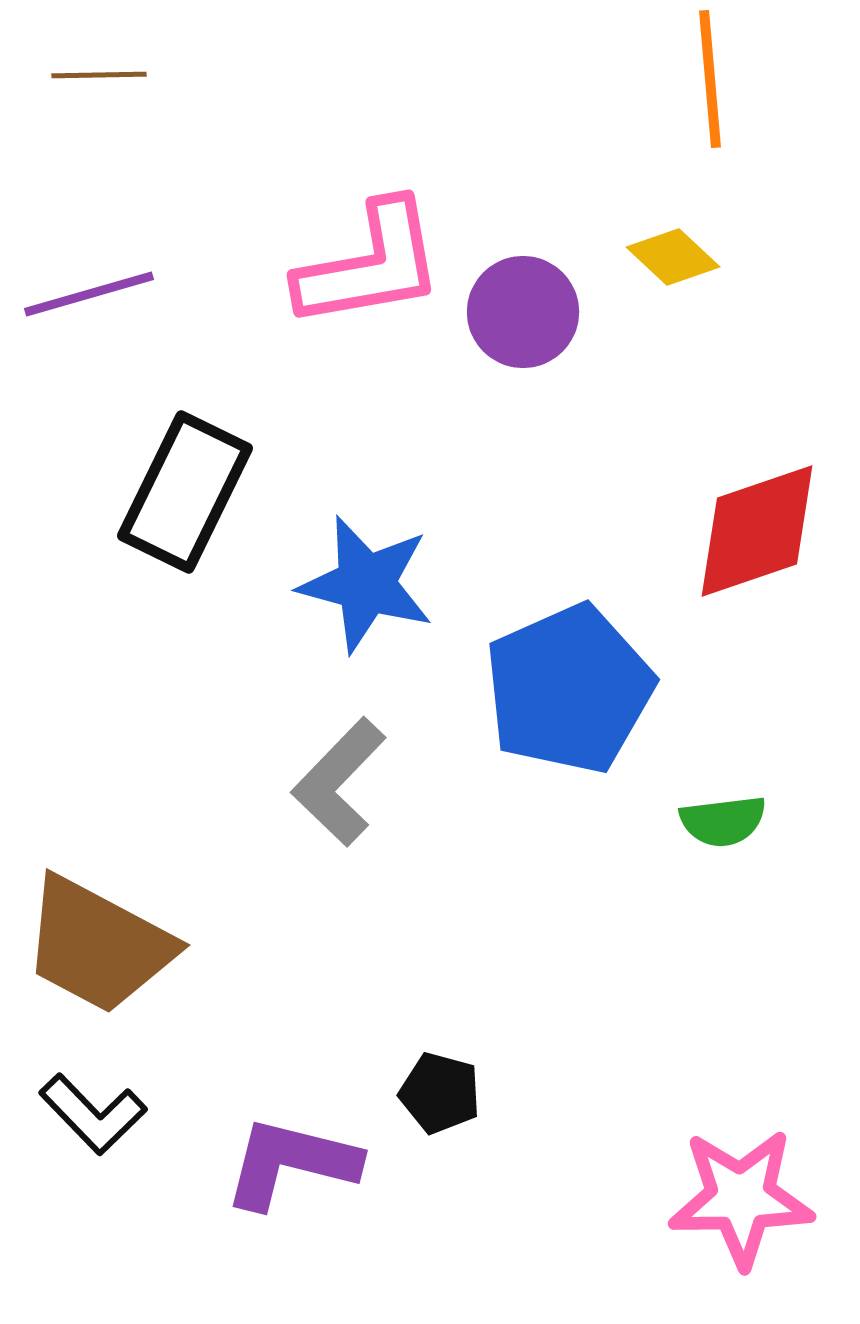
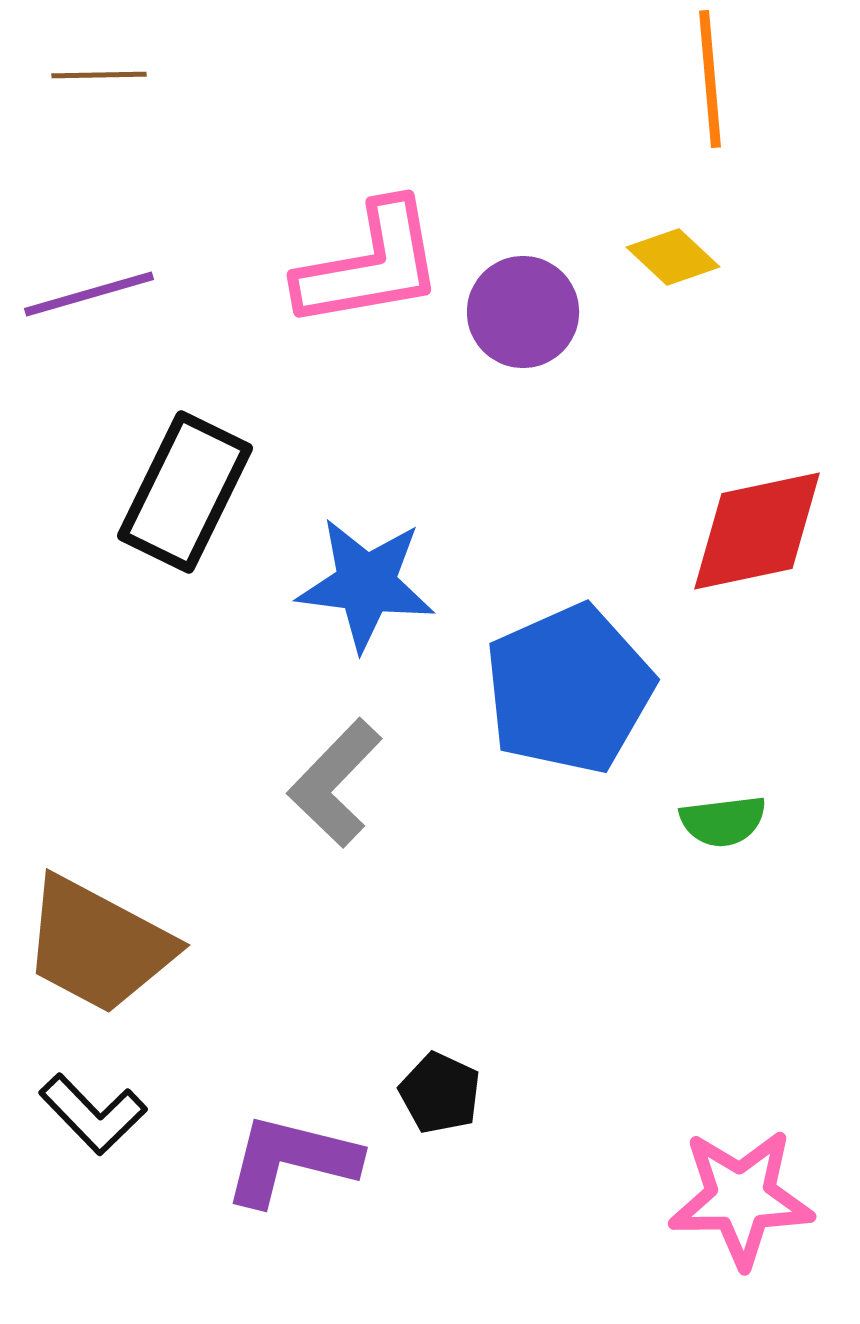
red diamond: rotated 7 degrees clockwise
blue star: rotated 8 degrees counterclockwise
gray L-shape: moved 4 px left, 1 px down
black pentagon: rotated 10 degrees clockwise
purple L-shape: moved 3 px up
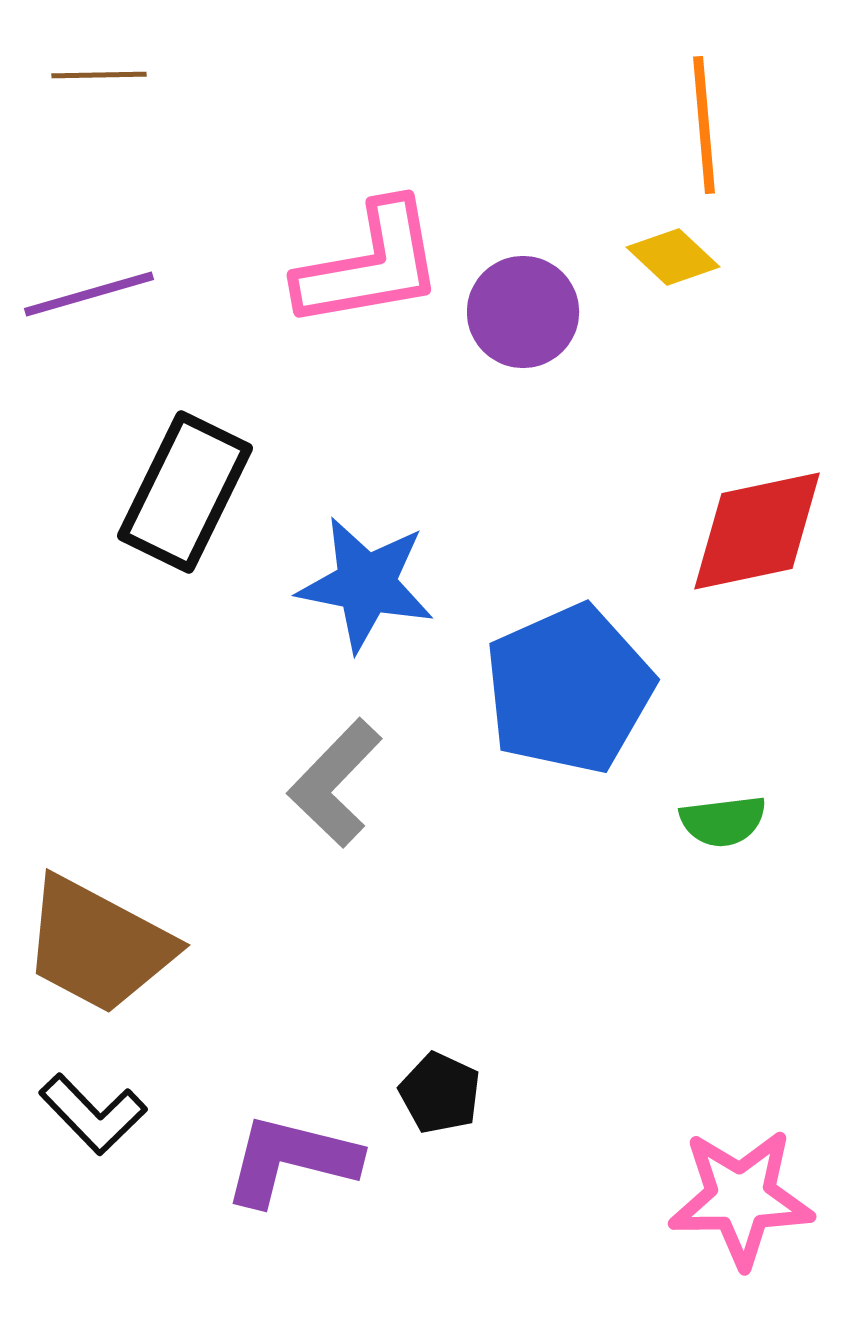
orange line: moved 6 px left, 46 px down
blue star: rotated 4 degrees clockwise
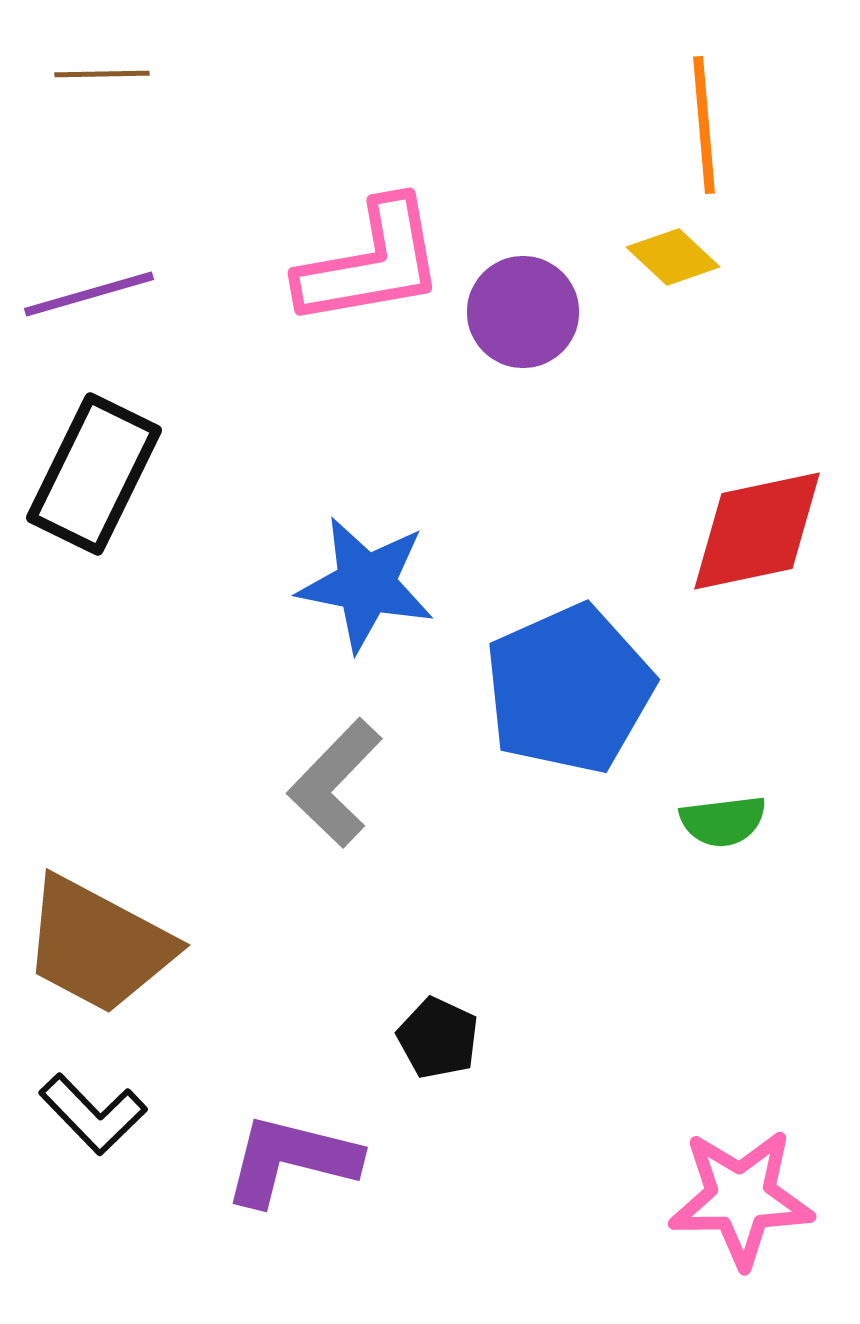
brown line: moved 3 px right, 1 px up
pink L-shape: moved 1 px right, 2 px up
black rectangle: moved 91 px left, 18 px up
black pentagon: moved 2 px left, 55 px up
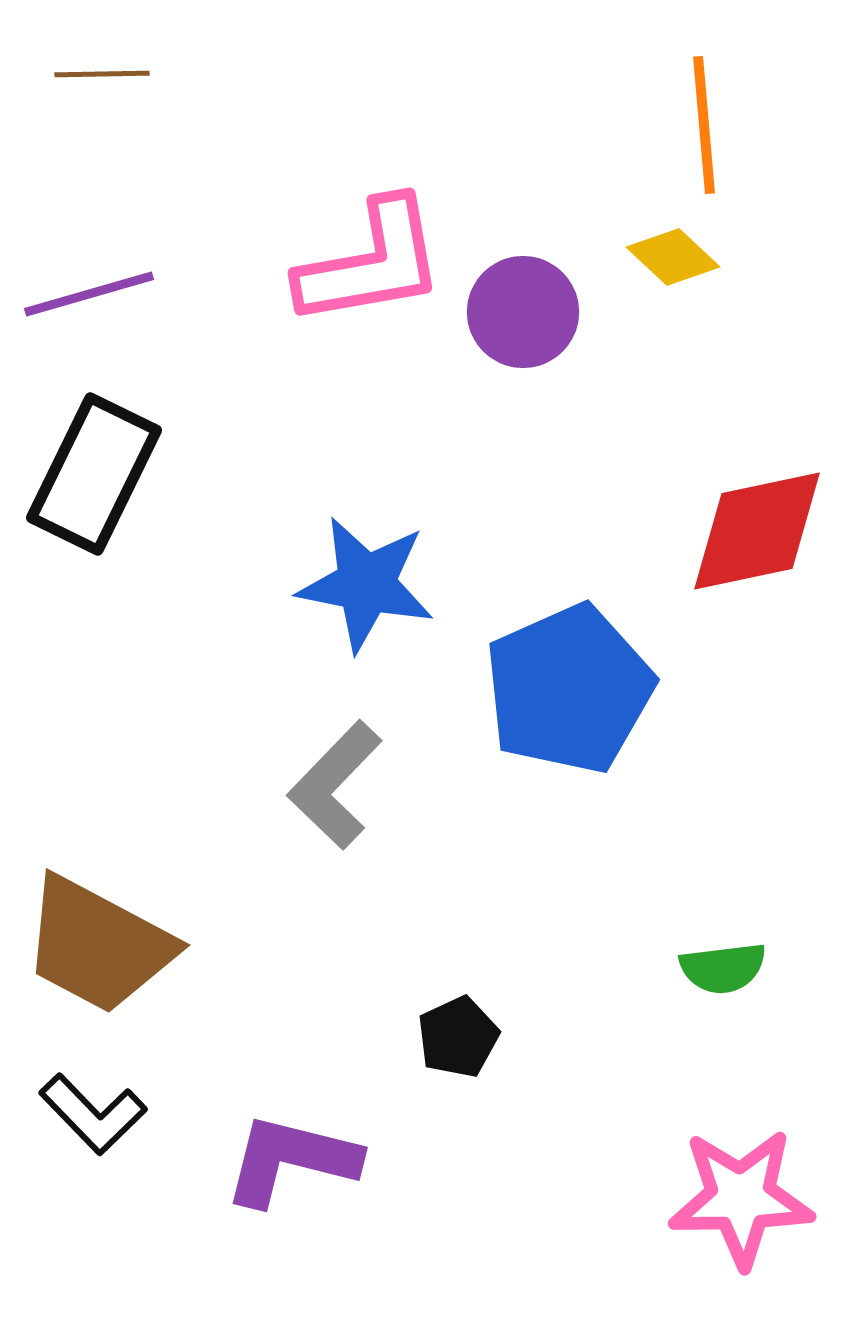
gray L-shape: moved 2 px down
green semicircle: moved 147 px down
black pentagon: moved 20 px right, 1 px up; rotated 22 degrees clockwise
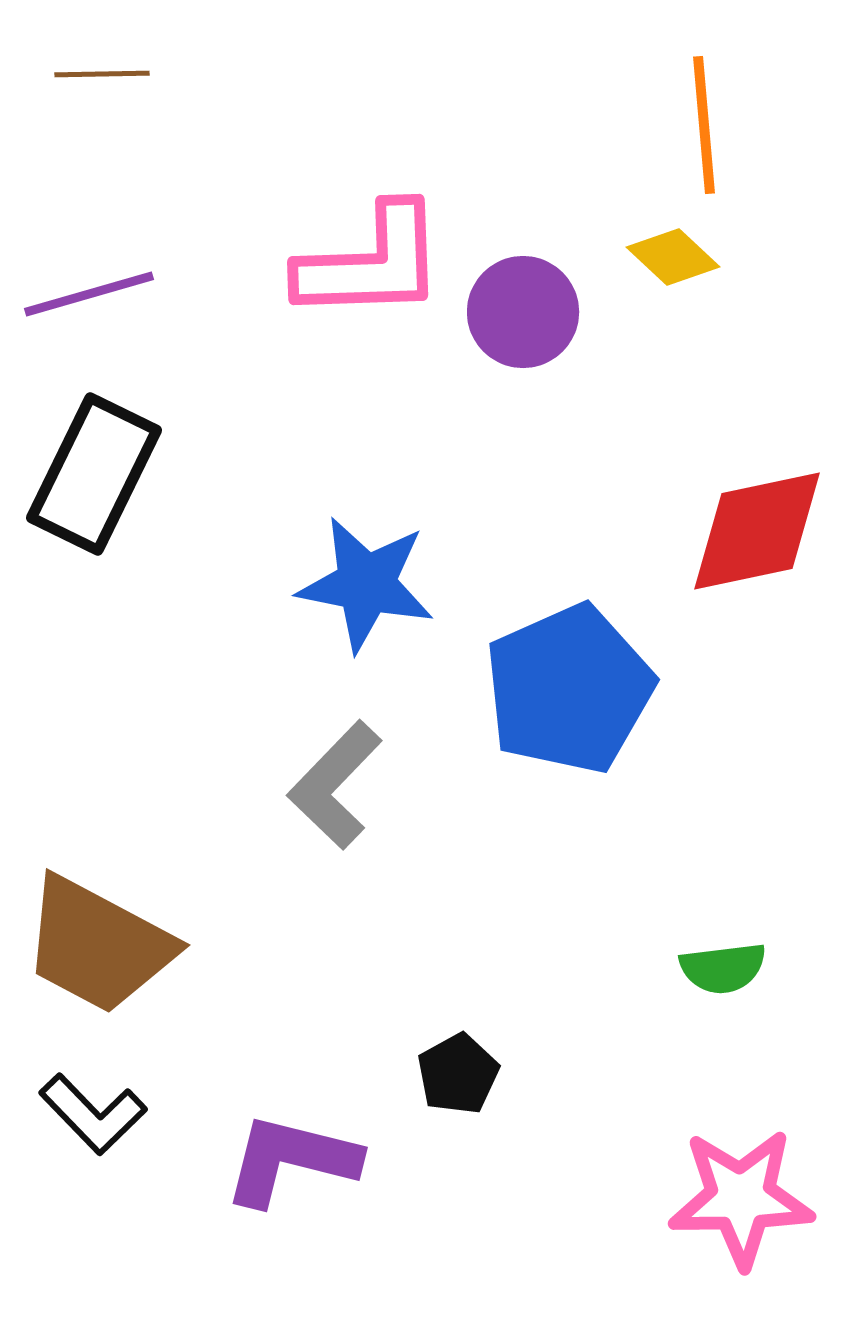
pink L-shape: rotated 8 degrees clockwise
black pentagon: moved 37 px down; rotated 4 degrees counterclockwise
